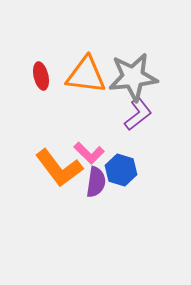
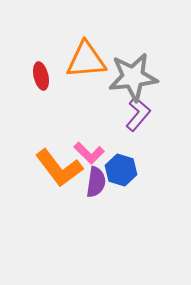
orange triangle: moved 15 px up; rotated 12 degrees counterclockwise
purple L-shape: rotated 12 degrees counterclockwise
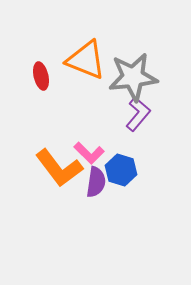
orange triangle: rotated 27 degrees clockwise
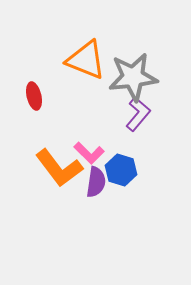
red ellipse: moved 7 px left, 20 px down
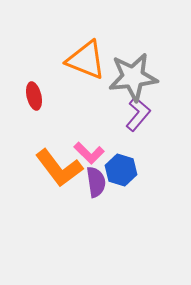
purple semicircle: rotated 16 degrees counterclockwise
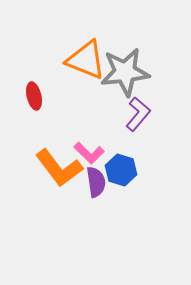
gray star: moved 8 px left, 5 px up
